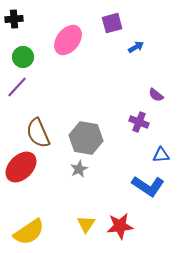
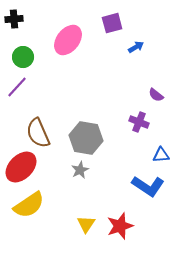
gray star: moved 1 px right, 1 px down
red star: rotated 12 degrees counterclockwise
yellow semicircle: moved 27 px up
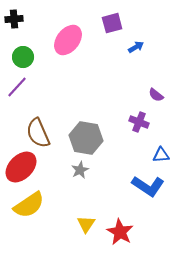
red star: moved 6 px down; rotated 24 degrees counterclockwise
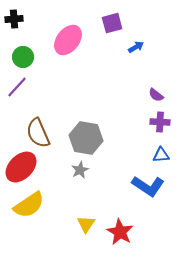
purple cross: moved 21 px right; rotated 18 degrees counterclockwise
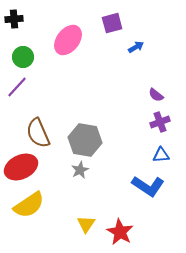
purple cross: rotated 24 degrees counterclockwise
gray hexagon: moved 1 px left, 2 px down
red ellipse: rotated 20 degrees clockwise
